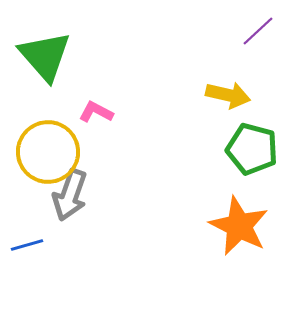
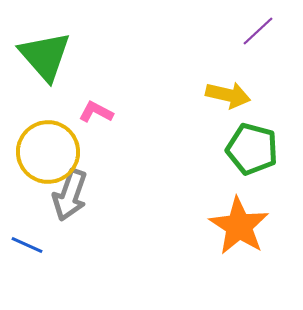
orange star: rotated 6 degrees clockwise
blue line: rotated 40 degrees clockwise
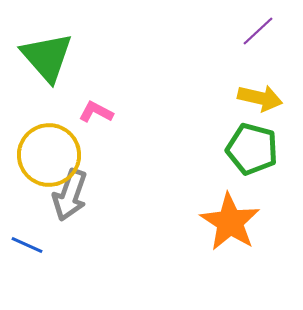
green triangle: moved 2 px right, 1 px down
yellow arrow: moved 32 px right, 3 px down
yellow circle: moved 1 px right, 3 px down
orange star: moved 9 px left, 4 px up
